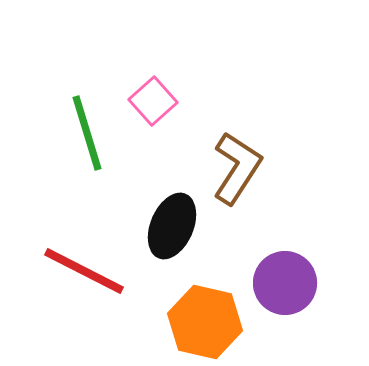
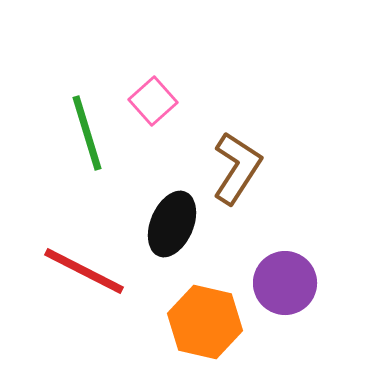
black ellipse: moved 2 px up
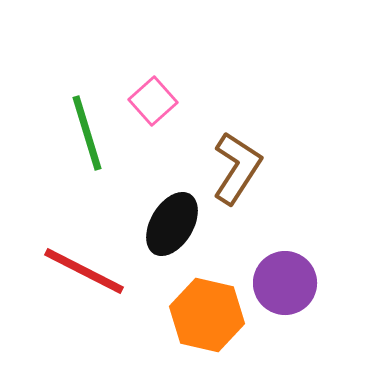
black ellipse: rotated 8 degrees clockwise
orange hexagon: moved 2 px right, 7 px up
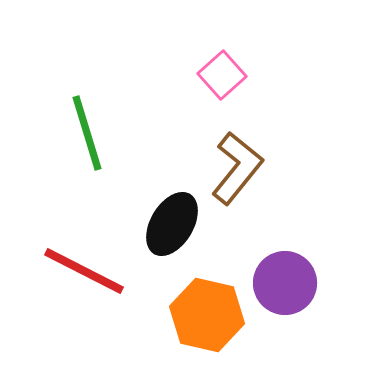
pink square: moved 69 px right, 26 px up
brown L-shape: rotated 6 degrees clockwise
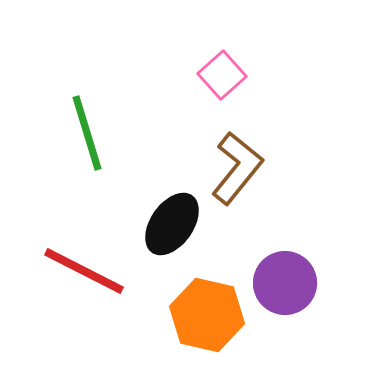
black ellipse: rotated 4 degrees clockwise
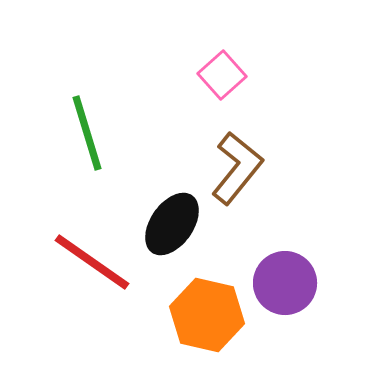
red line: moved 8 px right, 9 px up; rotated 8 degrees clockwise
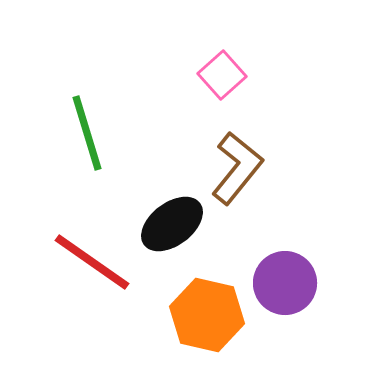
black ellipse: rotated 18 degrees clockwise
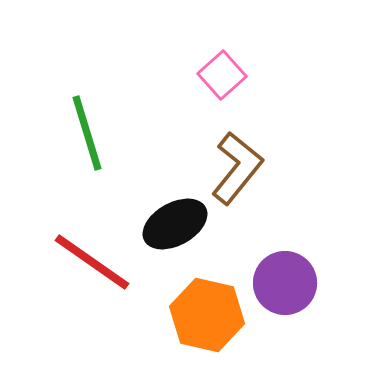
black ellipse: moved 3 px right; rotated 8 degrees clockwise
